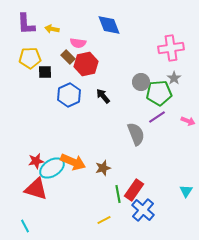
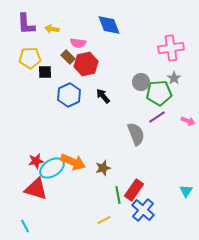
green line: moved 1 px down
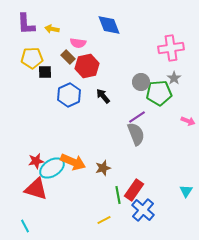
yellow pentagon: moved 2 px right
red hexagon: moved 1 px right, 2 px down
purple line: moved 20 px left
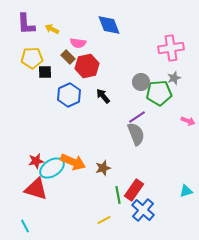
yellow arrow: rotated 16 degrees clockwise
gray star: rotated 16 degrees clockwise
cyan triangle: rotated 40 degrees clockwise
